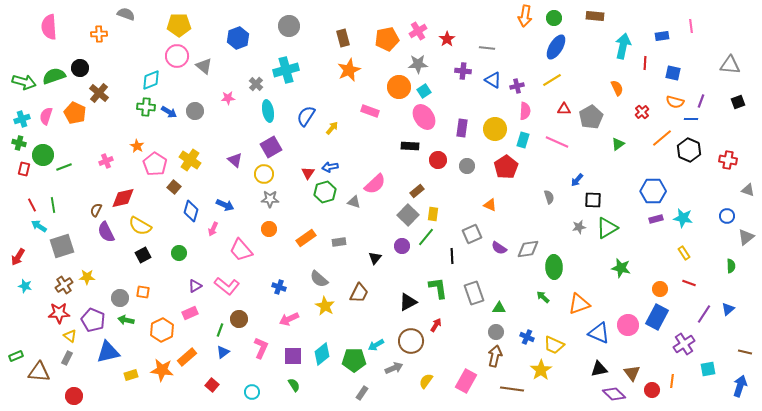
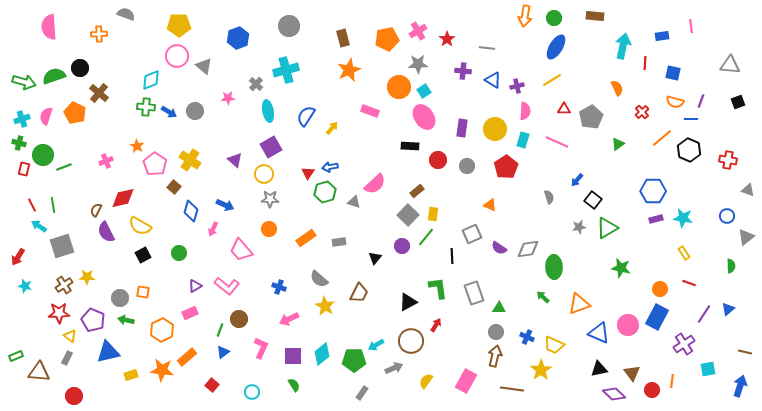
black square at (593, 200): rotated 36 degrees clockwise
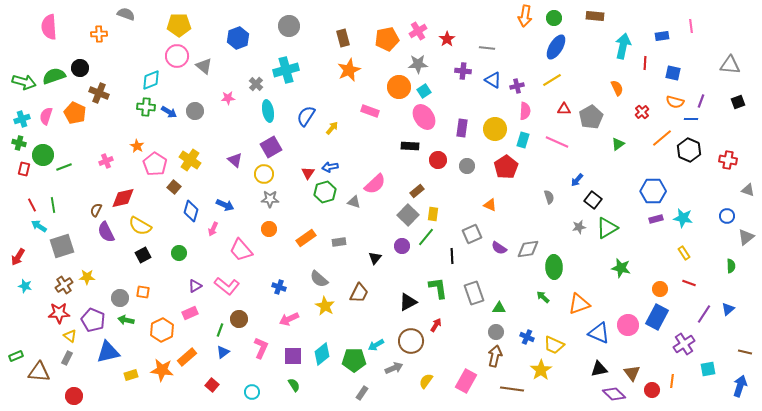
brown cross at (99, 93): rotated 18 degrees counterclockwise
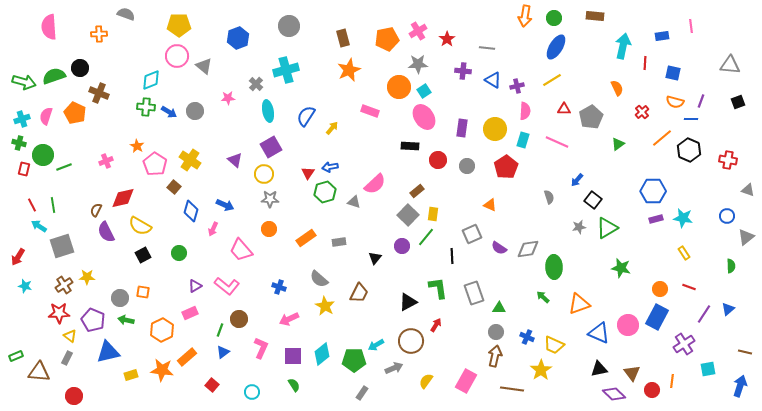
red line at (689, 283): moved 4 px down
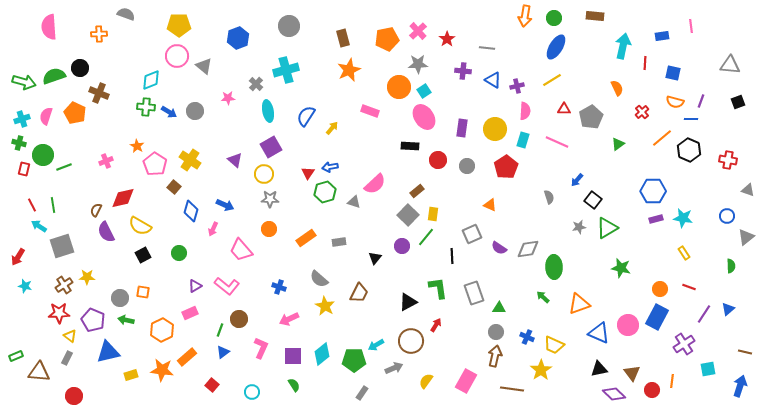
pink cross at (418, 31): rotated 12 degrees counterclockwise
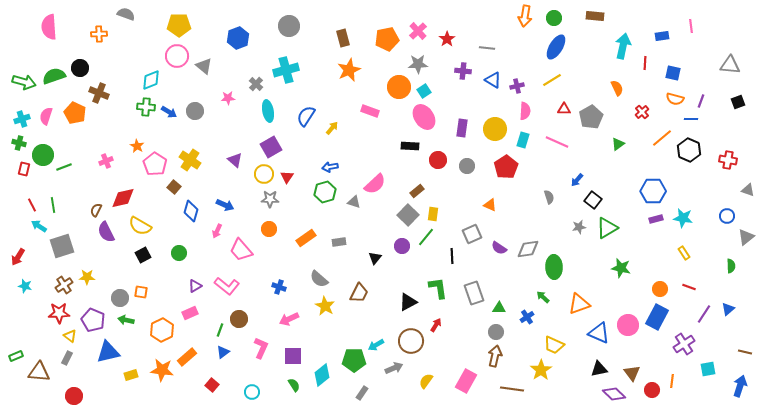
orange semicircle at (675, 102): moved 3 px up
red triangle at (308, 173): moved 21 px left, 4 px down
pink arrow at (213, 229): moved 4 px right, 2 px down
orange square at (143, 292): moved 2 px left
blue cross at (527, 337): moved 20 px up; rotated 32 degrees clockwise
cyan diamond at (322, 354): moved 21 px down
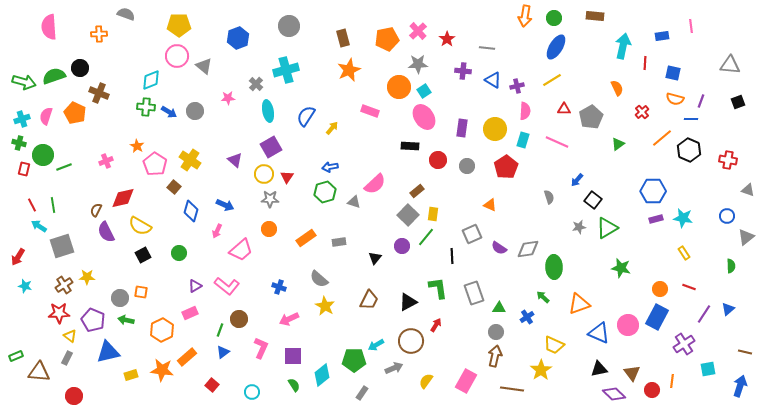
pink trapezoid at (241, 250): rotated 90 degrees counterclockwise
brown trapezoid at (359, 293): moved 10 px right, 7 px down
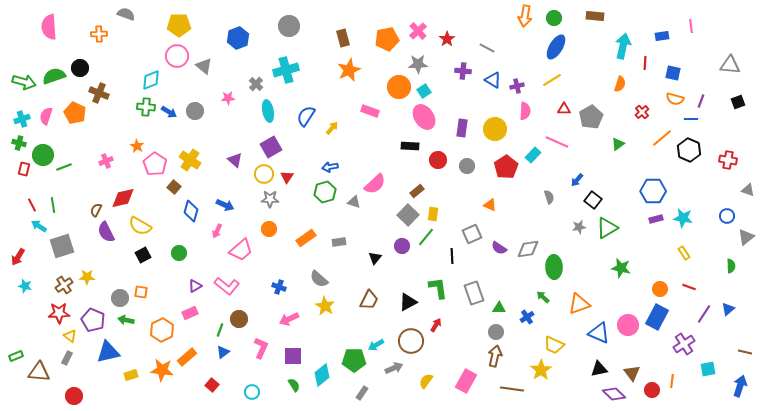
gray line at (487, 48): rotated 21 degrees clockwise
orange semicircle at (617, 88): moved 3 px right, 4 px up; rotated 42 degrees clockwise
cyan rectangle at (523, 140): moved 10 px right, 15 px down; rotated 28 degrees clockwise
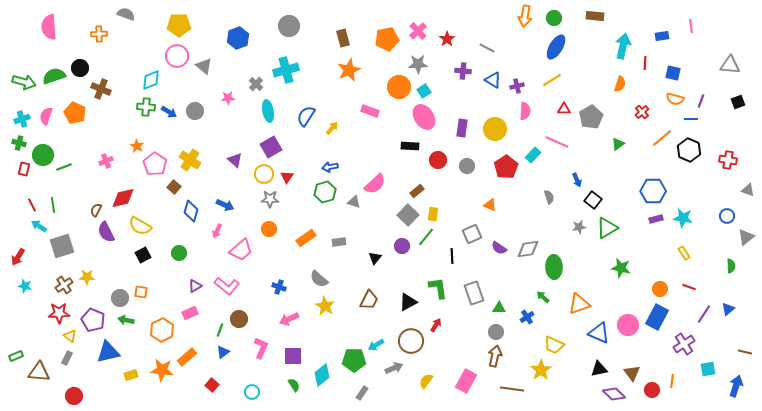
brown cross at (99, 93): moved 2 px right, 4 px up
blue arrow at (577, 180): rotated 64 degrees counterclockwise
blue arrow at (740, 386): moved 4 px left
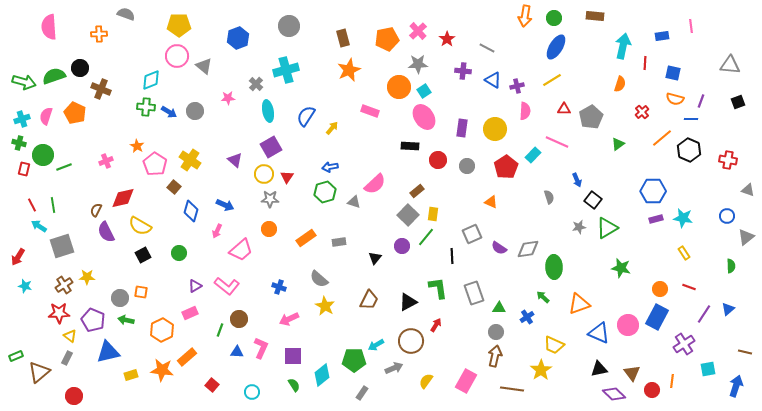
orange triangle at (490, 205): moved 1 px right, 3 px up
blue triangle at (223, 352): moved 14 px right; rotated 40 degrees clockwise
brown triangle at (39, 372): rotated 45 degrees counterclockwise
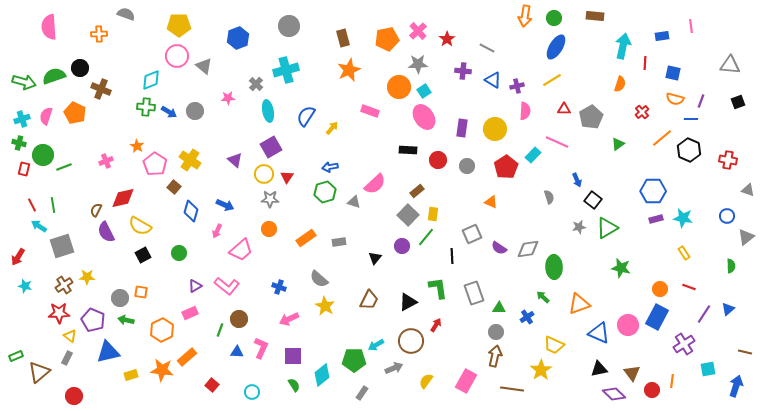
black rectangle at (410, 146): moved 2 px left, 4 px down
